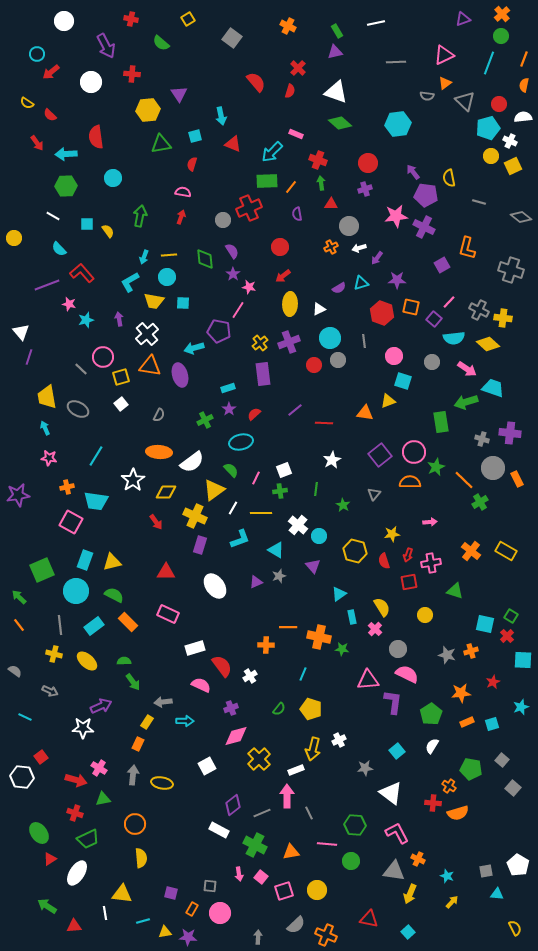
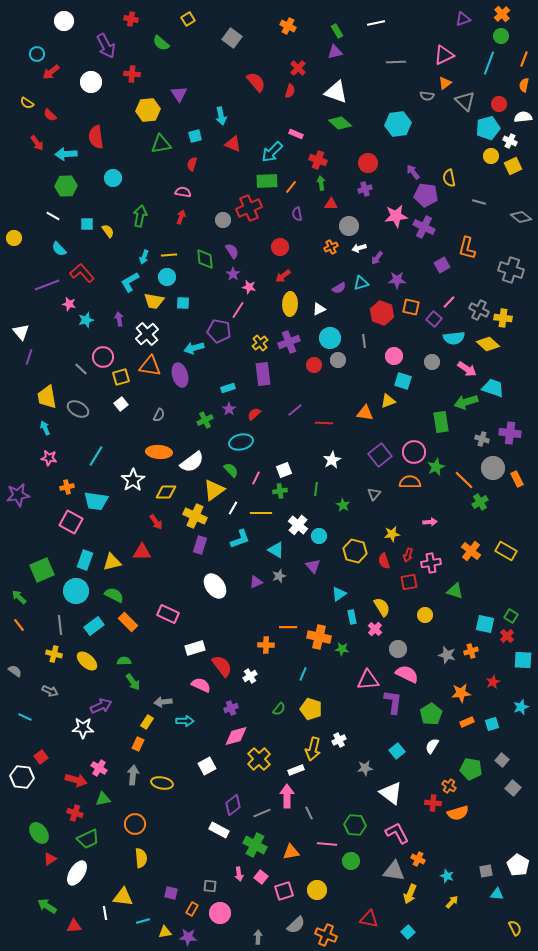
red triangle at (166, 572): moved 24 px left, 20 px up
yellow triangle at (122, 894): moved 1 px right, 3 px down
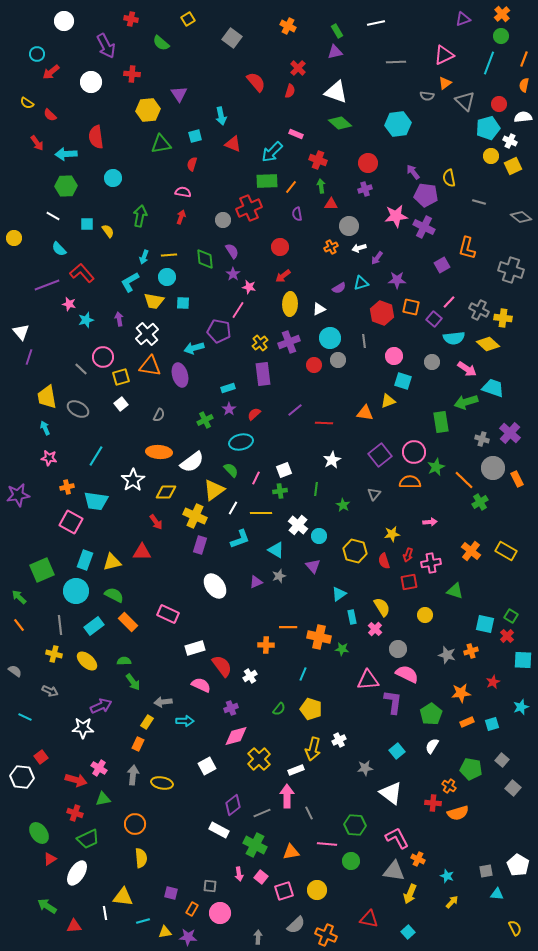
green arrow at (321, 183): moved 3 px down
purple cross at (510, 433): rotated 35 degrees clockwise
pink L-shape at (397, 833): moved 5 px down
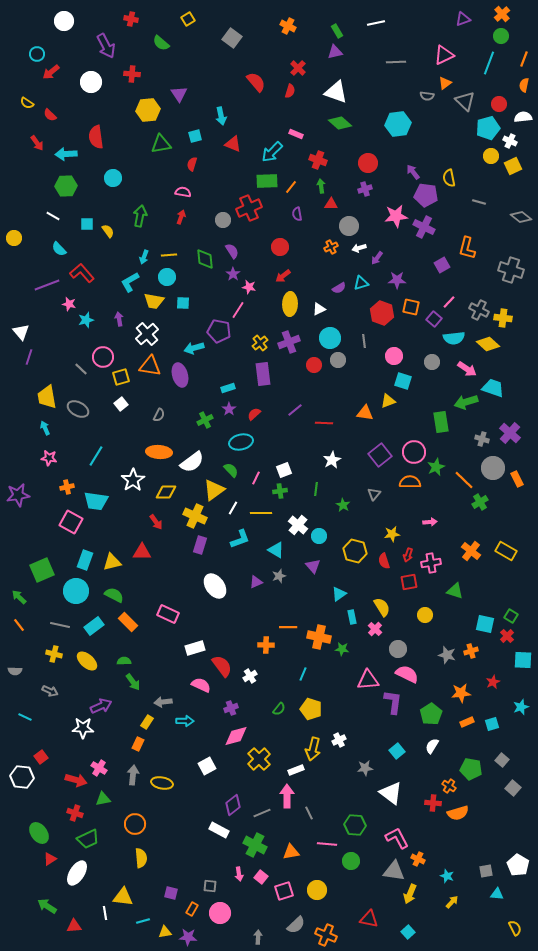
gray line at (60, 625): rotated 72 degrees counterclockwise
gray semicircle at (15, 671): rotated 144 degrees clockwise
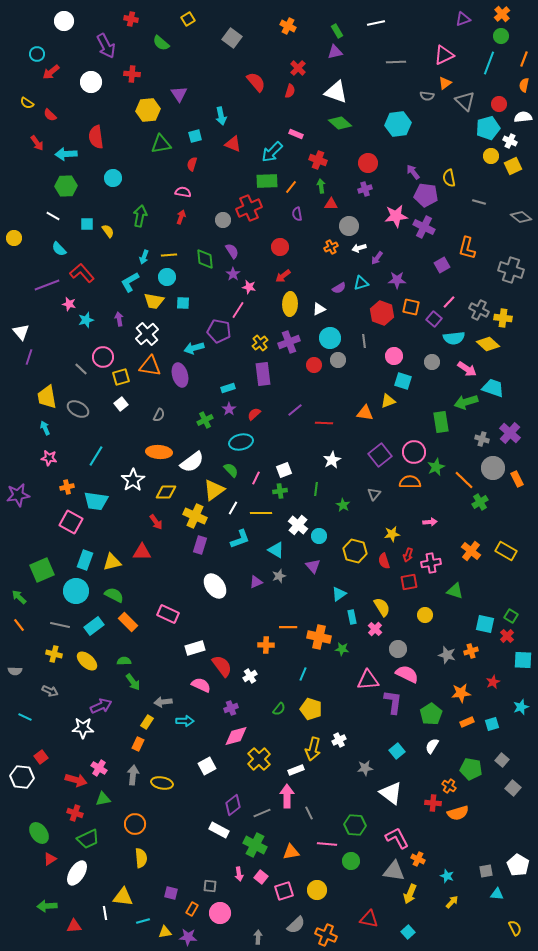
green arrow at (47, 906): rotated 36 degrees counterclockwise
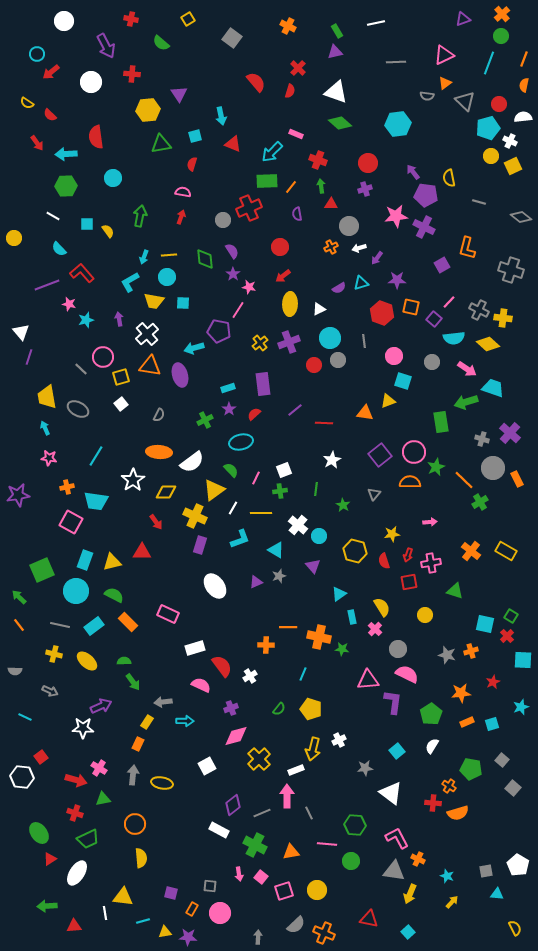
purple rectangle at (263, 374): moved 10 px down
orange cross at (326, 935): moved 2 px left, 2 px up
